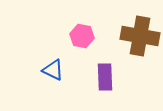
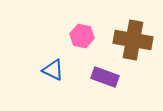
brown cross: moved 7 px left, 4 px down
purple rectangle: rotated 68 degrees counterclockwise
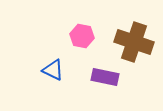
brown cross: moved 1 px right, 2 px down; rotated 9 degrees clockwise
purple rectangle: rotated 8 degrees counterclockwise
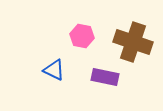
brown cross: moved 1 px left
blue triangle: moved 1 px right
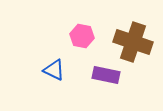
purple rectangle: moved 1 px right, 2 px up
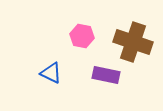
blue triangle: moved 3 px left, 3 px down
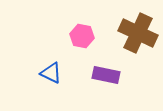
brown cross: moved 5 px right, 9 px up; rotated 6 degrees clockwise
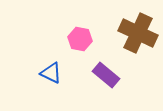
pink hexagon: moved 2 px left, 3 px down
purple rectangle: rotated 28 degrees clockwise
